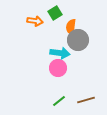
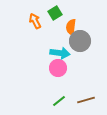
orange arrow: rotated 126 degrees counterclockwise
gray circle: moved 2 px right, 1 px down
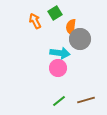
gray circle: moved 2 px up
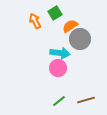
orange semicircle: moved 1 px left, 1 px up; rotated 49 degrees clockwise
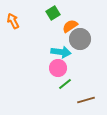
green square: moved 2 px left
orange arrow: moved 22 px left
cyan arrow: moved 1 px right, 1 px up
green line: moved 6 px right, 17 px up
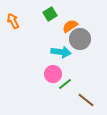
green square: moved 3 px left, 1 px down
pink circle: moved 5 px left, 6 px down
brown line: rotated 54 degrees clockwise
